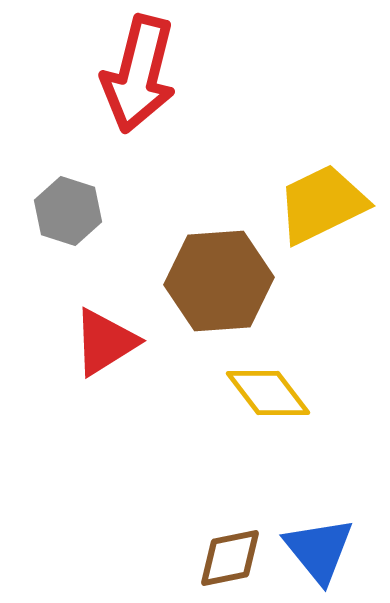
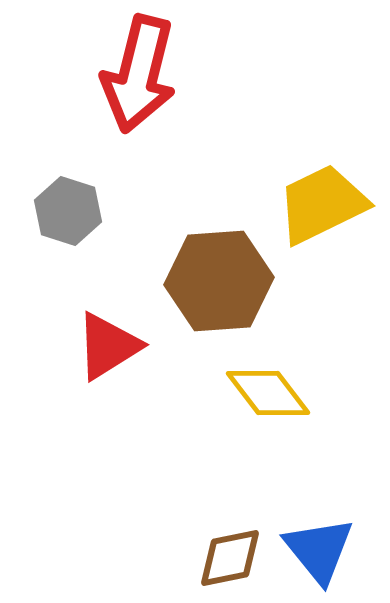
red triangle: moved 3 px right, 4 px down
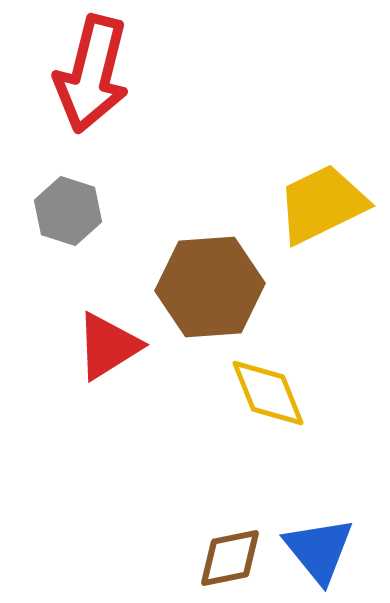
red arrow: moved 47 px left
brown hexagon: moved 9 px left, 6 px down
yellow diamond: rotated 16 degrees clockwise
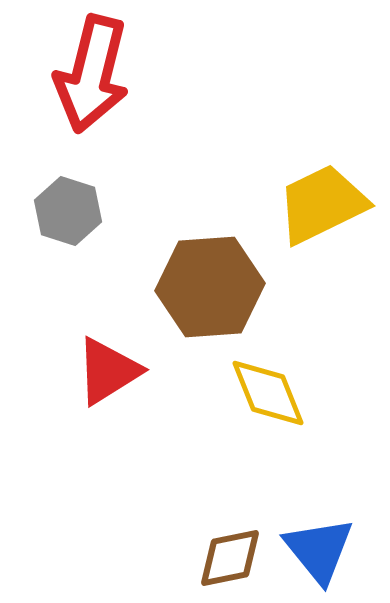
red triangle: moved 25 px down
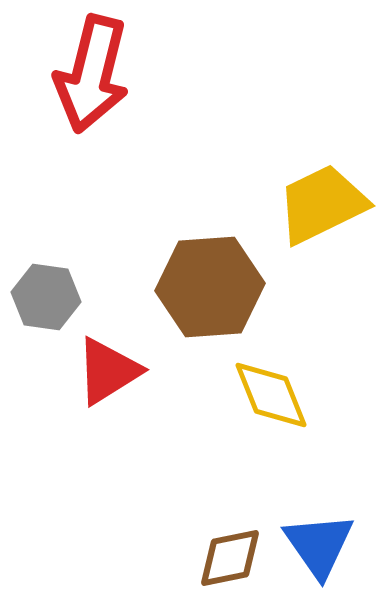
gray hexagon: moved 22 px left, 86 px down; rotated 10 degrees counterclockwise
yellow diamond: moved 3 px right, 2 px down
blue triangle: moved 5 px up; rotated 4 degrees clockwise
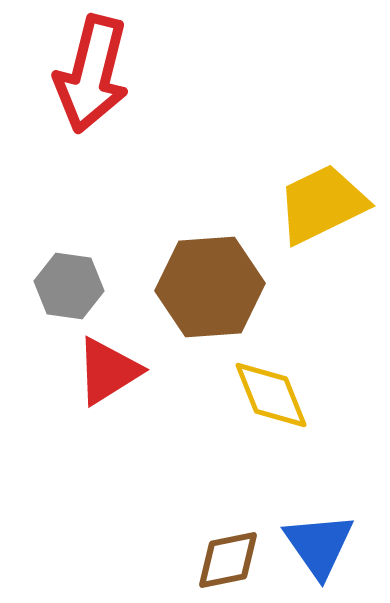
gray hexagon: moved 23 px right, 11 px up
brown diamond: moved 2 px left, 2 px down
